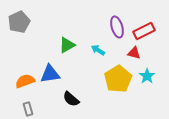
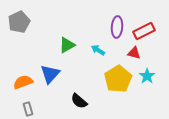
purple ellipse: rotated 20 degrees clockwise
blue triangle: rotated 40 degrees counterclockwise
orange semicircle: moved 2 px left, 1 px down
black semicircle: moved 8 px right, 2 px down
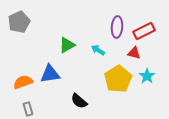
blue triangle: rotated 40 degrees clockwise
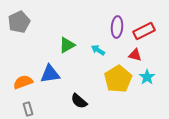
red triangle: moved 1 px right, 2 px down
cyan star: moved 1 px down
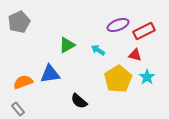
purple ellipse: moved 1 px right, 2 px up; rotated 65 degrees clockwise
gray rectangle: moved 10 px left; rotated 24 degrees counterclockwise
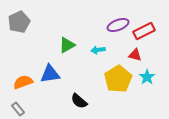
cyan arrow: rotated 40 degrees counterclockwise
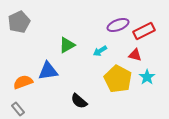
cyan arrow: moved 2 px right, 1 px down; rotated 24 degrees counterclockwise
blue triangle: moved 2 px left, 3 px up
yellow pentagon: rotated 12 degrees counterclockwise
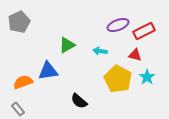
cyan arrow: rotated 40 degrees clockwise
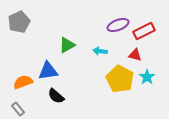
yellow pentagon: moved 2 px right
black semicircle: moved 23 px left, 5 px up
